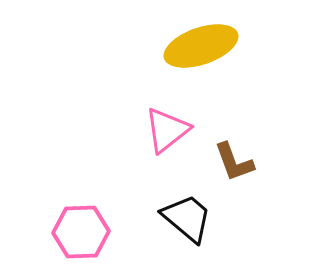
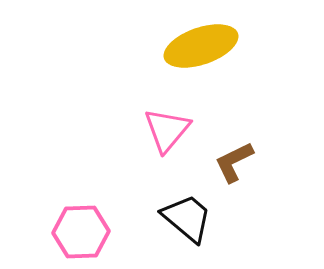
pink triangle: rotated 12 degrees counterclockwise
brown L-shape: rotated 84 degrees clockwise
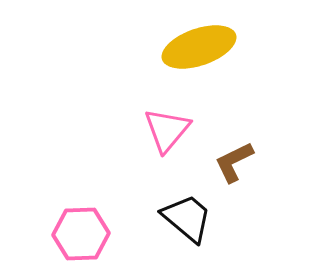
yellow ellipse: moved 2 px left, 1 px down
pink hexagon: moved 2 px down
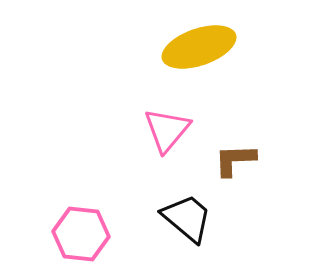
brown L-shape: moved 1 px right, 2 px up; rotated 24 degrees clockwise
pink hexagon: rotated 8 degrees clockwise
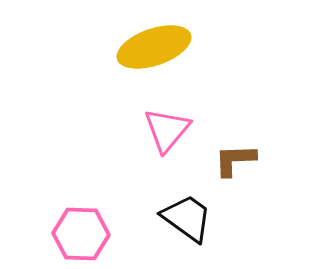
yellow ellipse: moved 45 px left
black trapezoid: rotated 4 degrees counterclockwise
pink hexagon: rotated 4 degrees counterclockwise
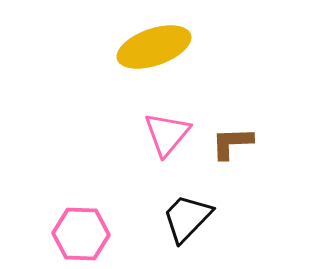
pink triangle: moved 4 px down
brown L-shape: moved 3 px left, 17 px up
black trapezoid: rotated 82 degrees counterclockwise
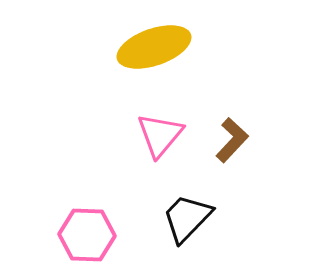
pink triangle: moved 7 px left, 1 px down
brown L-shape: moved 3 px up; rotated 135 degrees clockwise
pink hexagon: moved 6 px right, 1 px down
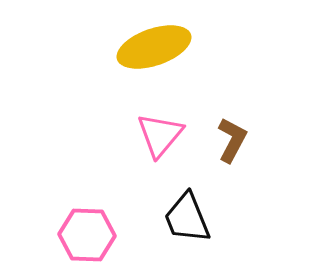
brown L-shape: rotated 15 degrees counterclockwise
black trapezoid: rotated 66 degrees counterclockwise
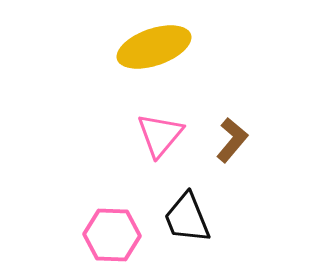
brown L-shape: rotated 12 degrees clockwise
pink hexagon: moved 25 px right
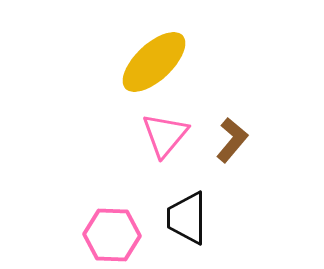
yellow ellipse: moved 15 px down; rotated 24 degrees counterclockwise
pink triangle: moved 5 px right
black trapezoid: rotated 22 degrees clockwise
